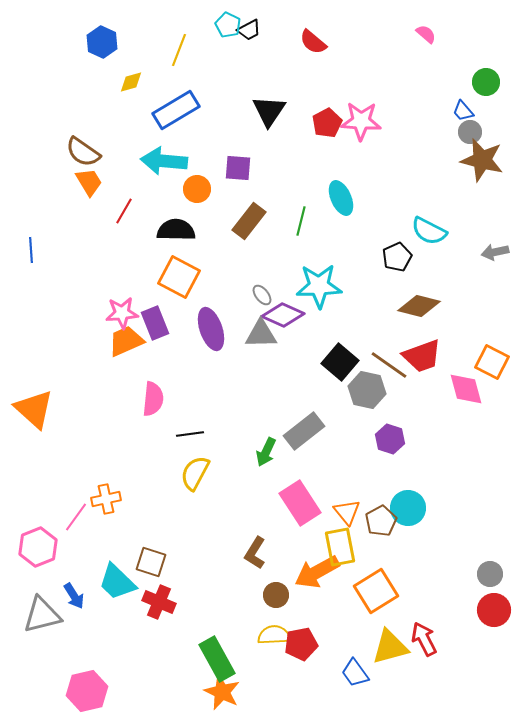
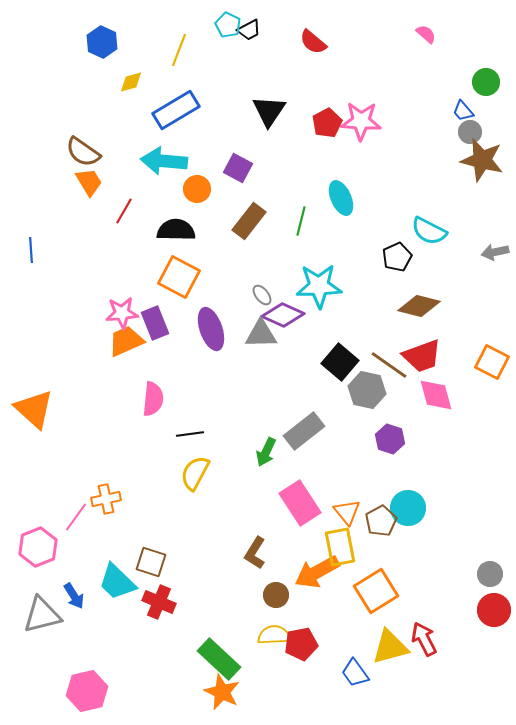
purple square at (238, 168): rotated 24 degrees clockwise
pink diamond at (466, 389): moved 30 px left, 6 px down
green rectangle at (217, 659): moved 2 px right; rotated 18 degrees counterclockwise
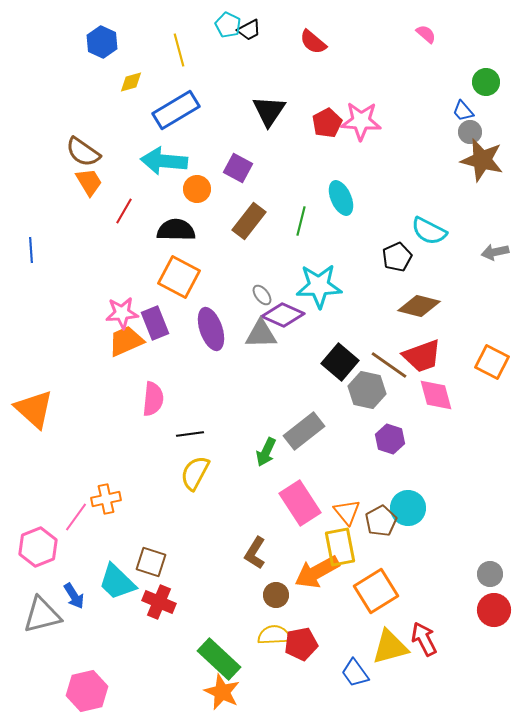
yellow line at (179, 50): rotated 36 degrees counterclockwise
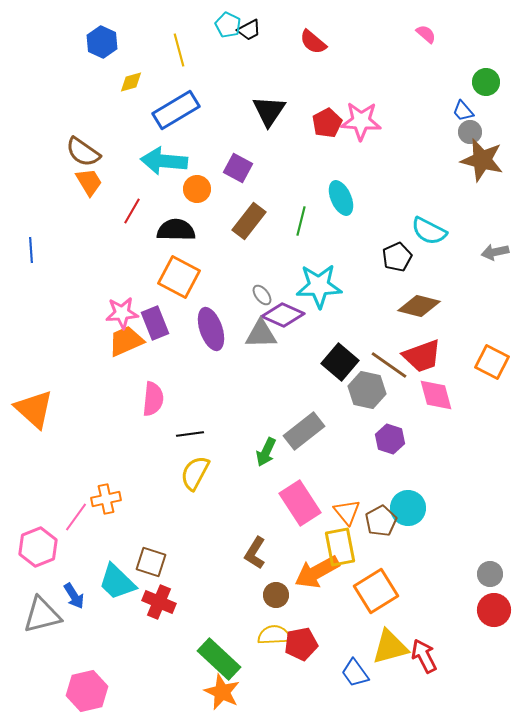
red line at (124, 211): moved 8 px right
red arrow at (424, 639): moved 17 px down
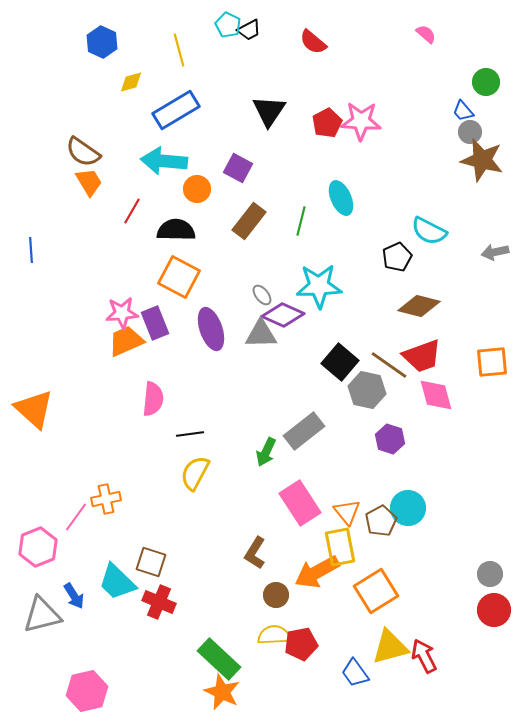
orange square at (492, 362): rotated 32 degrees counterclockwise
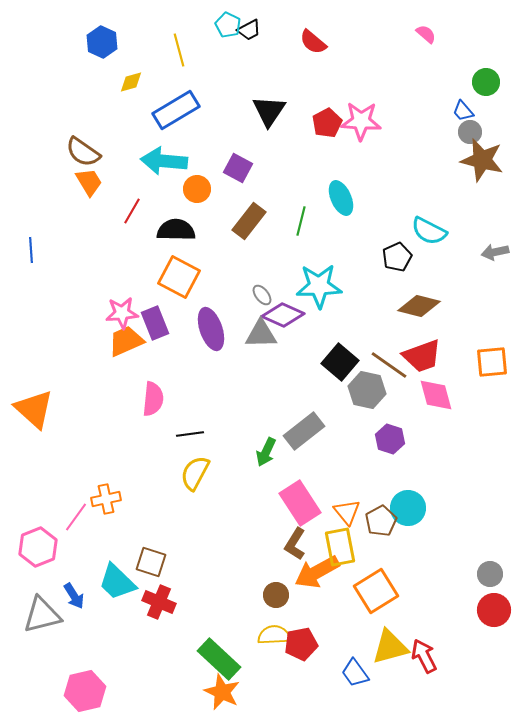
brown L-shape at (255, 553): moved 40 px right, 9 px up
pink hexagon at (87, 691): moved 2 px left
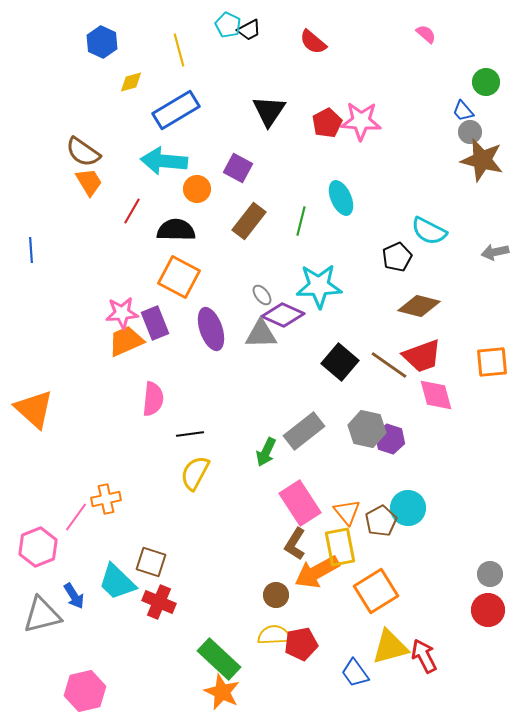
gray hexagon at (367, 390): moved 39 px down
red circle at (494, 610): moved 6 px left
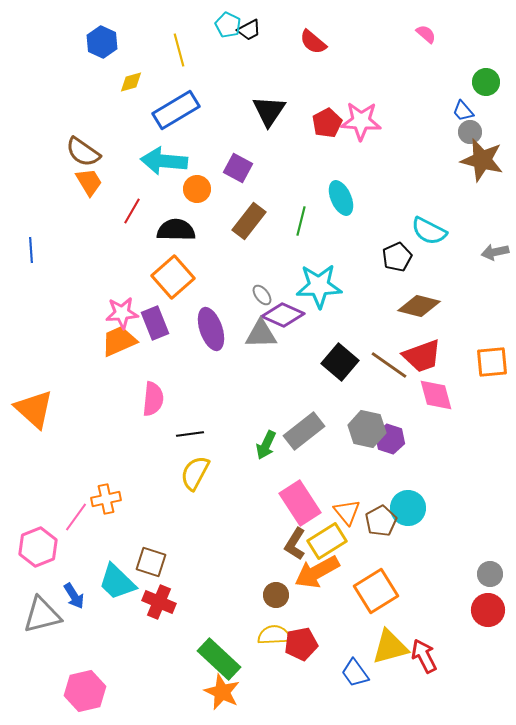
orange square at (179, 277): moved 6 px left; rotated 21 degrees clockwise
orange trapezoid at (126, 341): moved 7 px left
green arrow at (266, 452): moved 7 px up
yellow rectangle at (340, 547): moved 13 px left, 6 px up; rotated 69 degrees clockwise
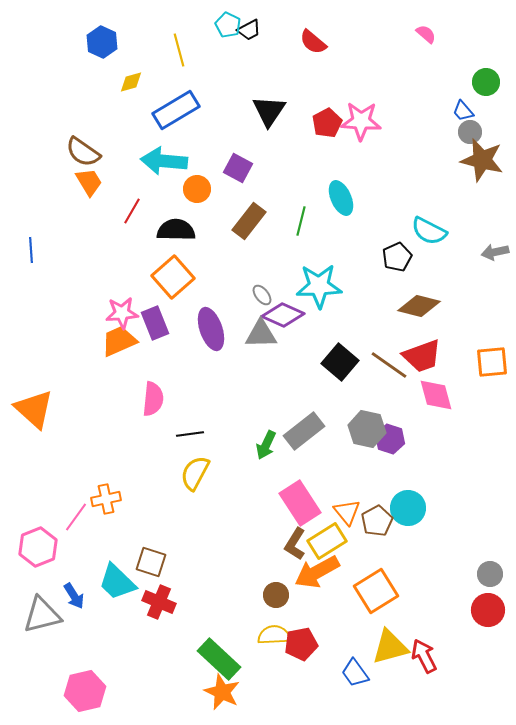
brown pentagon at (381, 521): moved 4 px left
